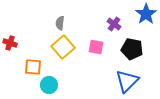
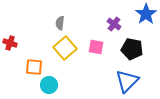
yellow square: moved 2 px right, 1 px down
orange square: moved 1 px right
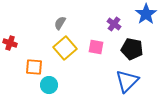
gray semicircle: rotated 24 degrees clockwise
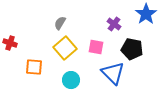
blue triangle: moved 14 px left, 8 px up; rotated 30 degrees counterclockwise
cyan circle: moved 22 px right, 5 px up
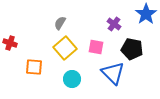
cyan circle: moved 1 px right, 1 px up
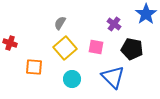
blue triangle: moved 4 px down
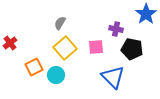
purple cross: moved 2 px right, 5 px down; rotated 24 degrees counterclockwise
red cross: rotated 32 degrees clockwise
pink square: rotated 14 degrees counterclockwise
orange square: rotated 30 degrees counterclockwise
cyan circle: moved 16 px left, 4 px up
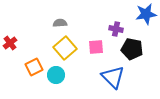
blue star: rotated 25 degrees clockwise
gray semicircle: rotated 56 degrees clockwise
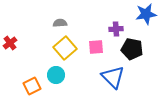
purple cross: rotated 16 degrees counterclockwise
orange square: moved 2 px left, 19 px down
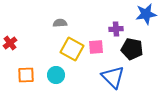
yellow square: moved 7 px right, 1 px down; rotated 20 degrees counterclockwise
orange square: moved 6 px left, 11 px up; rotated 24 degrees clockwise
